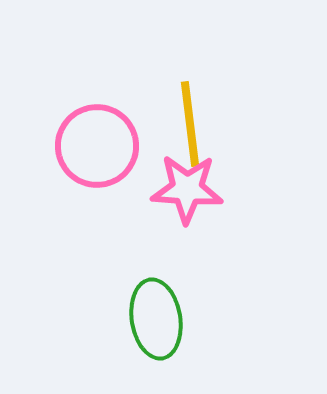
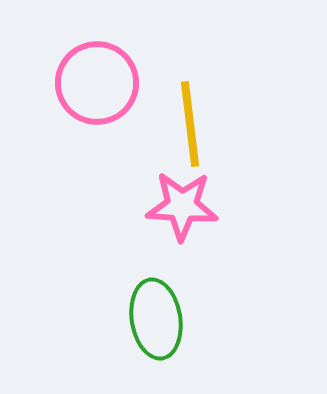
pink circle: moved 63 px up
pink star: moved 5 px left, 17 px down
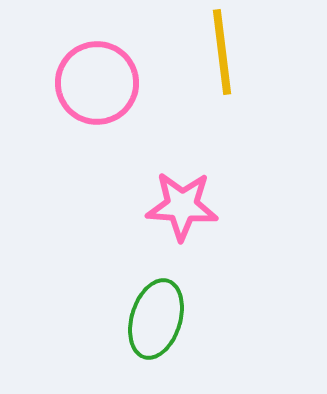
yellow line: moved 32 px right, 72 px up
green ellipse: rotated 26 degrees clockwise
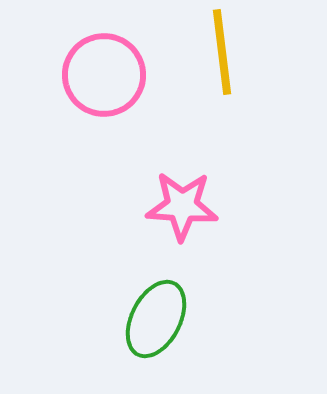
pink circle: moved 7 px right, 8 px up
green ellipse: rotated 10 degrees clockwise
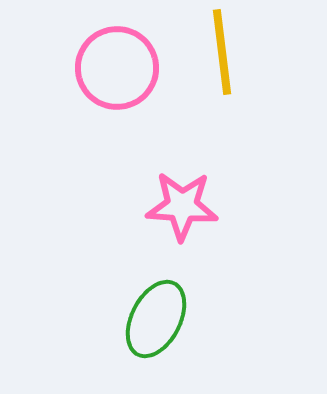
pink circle: moved 13 px right, 7 px up
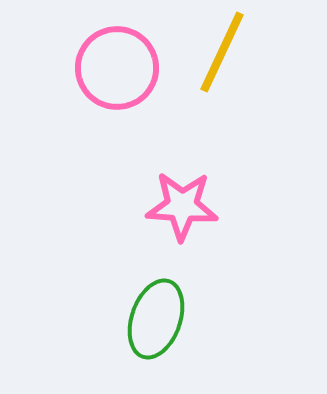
yellow line: rotated 32 degrees clockwise
green ellipse: rotated 8 degrees counterclockwise
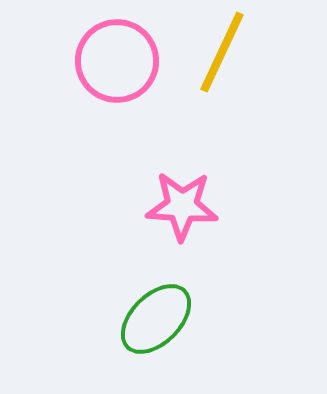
pink circle: moved 7 px up
green ellipse: rotated 26 degrees clockwise
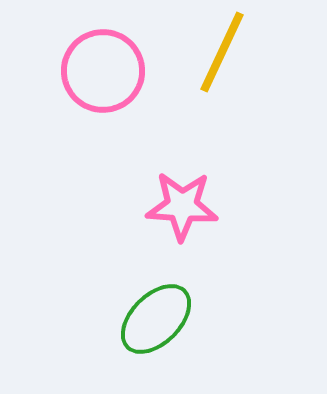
pink circle: moved 14 px left, 10 px down
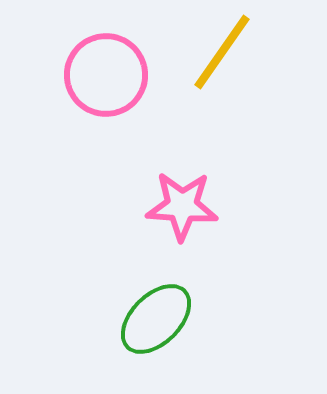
yellow line: rotated 10 degrees clockwise
pink circle: moved 3 px right, 4 px down
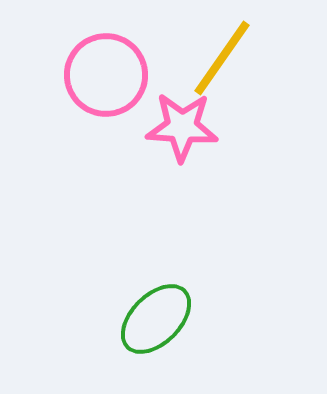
yellow line: moved 6 px down
pink star: moved 79 px up
